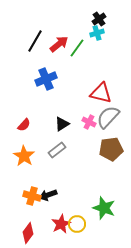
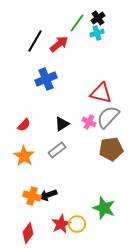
black cross: moved 1 px left, 1 px up
green line: moved 25 px up
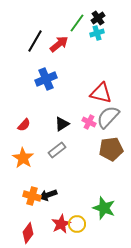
orange star: moved 1 px left, 2 px down
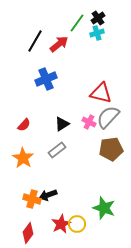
orange cross: moved 3 px down
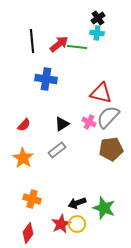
green line: moved 24 px down; rotated 60 degrees clockwise
cyan cross: rotated 24 degrees clockwise
black line: moved 3 px left; rotated 35 degrees counterclockwise
blue cross: rotated 30 degrees clockwise
black arrow: moved 29 px right, 8 px down
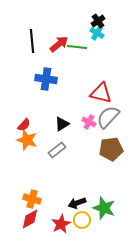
black cross: moved 3 px down
cyan cross: rotated 24 degrees clockwise
orange star: moved 4 px right, 18 px up; rotated 15 degrees counterclockwise
yellow circle: moved 5 px right, 4 px up
red diamond: moved 2 px right, 14 px up; rotated 25 degrees clockwise
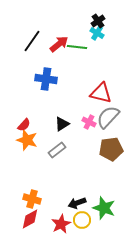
black line: rotated 40 degrees clockwise
